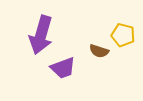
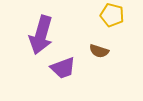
yellow pentagon: moved 11 px left, 20 px up
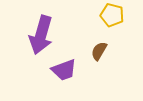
brown semicircle: rotated 102 degrees clockwise
purple trapezoid: moved 1 px right, 2 px down
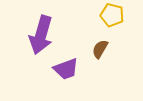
brown semicircle: moved 1 px right, 2 px up
purple trapezoid: moved 2 px right, 1 px up
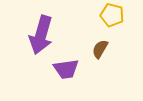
purple trapezoid: rotated 12 degrees clockwise
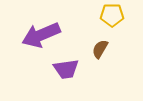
yellow pentagon: rotated 15 degrees counterclockwise
purple arrow: rotated 51 degrees clockwise
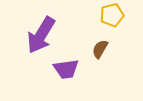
yellow pentagon: rotated 15 degrees counterclockwise
purple arrow: rotated 36 degrees counterclockwise
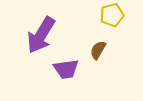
brown semicircle: moved 2 px left, 1 px down
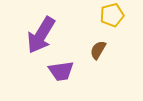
purple trapezoid: moved 5 px left, 2 px down
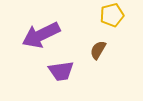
purple arrow: rotated 33 degrees clockwise
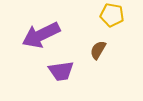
yellow pentagon: rotated 25 degrees clockwise
